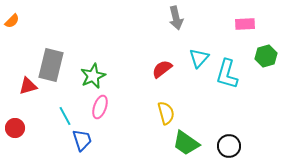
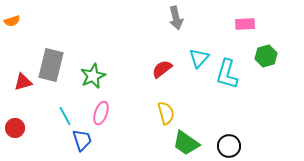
orange semicircle: rotated 28 degrees clockwise
red triangle: moved 5 px left, 4 px up
pink ellipse: moved 1 px right, 6 px down
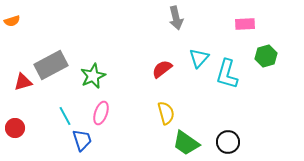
gray rectangle: rotated 48 degrees clockwise
black circle: moved 1 px left, 4 px up
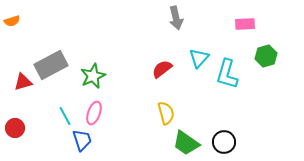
pink ellipse: moved 7 px left
black circle: moved 4 px left
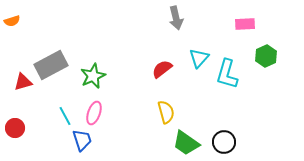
green hexagon: rotated 10 degrees counterclockwise
yellow semicircle: moved 1 px up
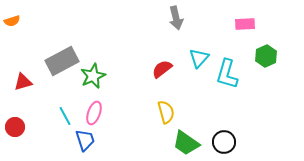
gray rectangle: moved 11 px right, 4 px up
red circle: moved 1 px up
blue trapezoid: moved 3 px right
